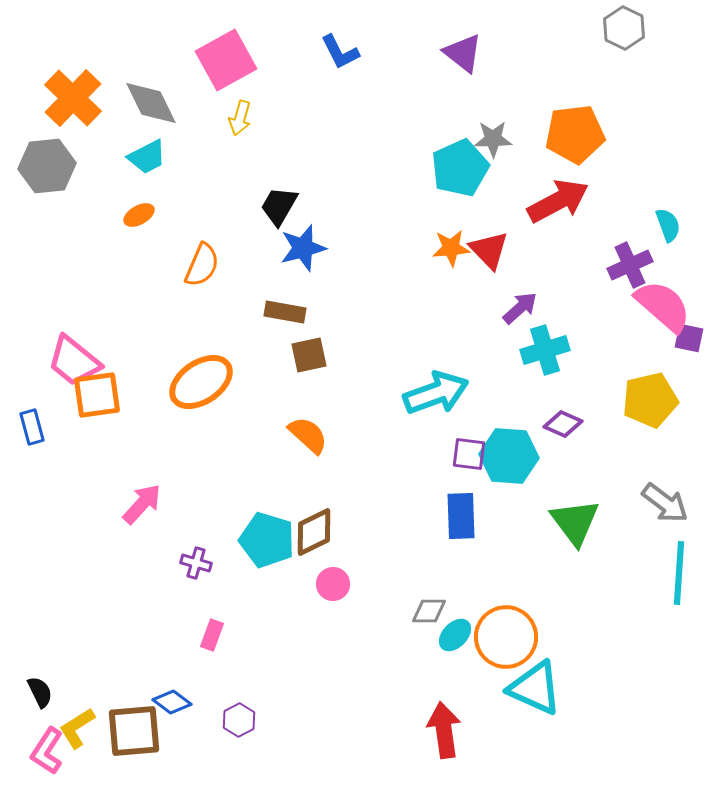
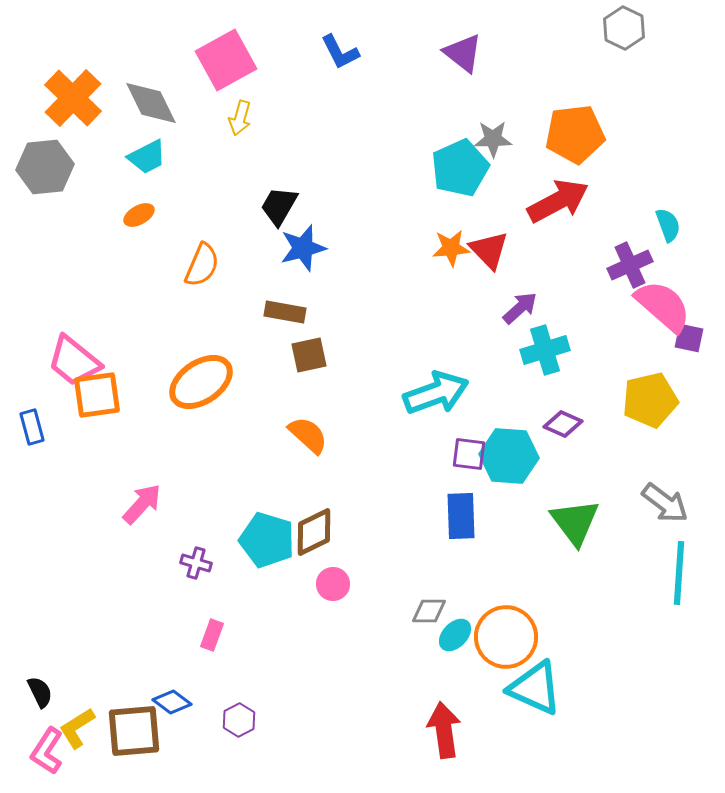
gray hexagon at (47, 166): moved 2 px left, 1 px down
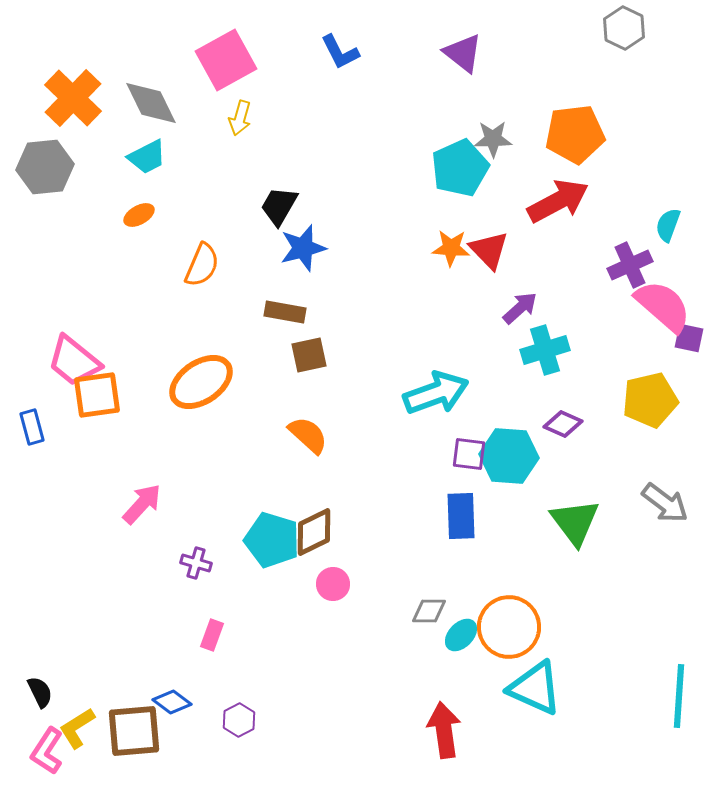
cyan semicircle at (668, 225): rotated 140 degrees counterclockwise
orange star at (451, 248): rotated 9 degrees clockwise
cyan pentagon at (267, 540): moved 5 px right
cyan line at (679, 573): moved 123 px down
cyan ellipse at (455, 635): moved 6 px right
orange circle at (506, 637): moved 3 px right, 10 px up
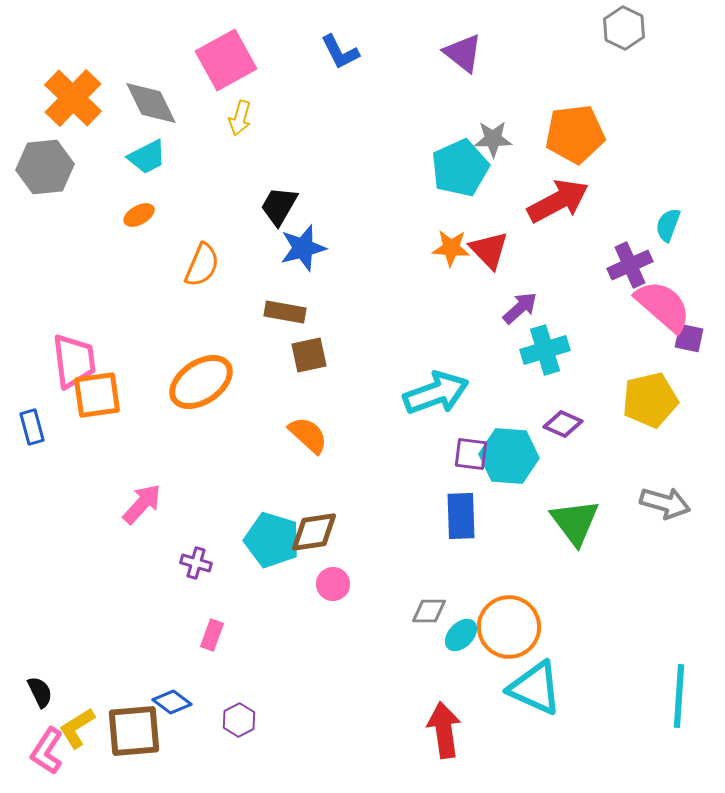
pink trapezoid at (74, 361): rotated 136 degrees counterclockwise
purple square at (469, 454): moved 2 px right
gray arrow at (665, 503): rotated 21 degrees counterclockwise
brown diamond at (314, 532): rotated 18 degrees clockwise
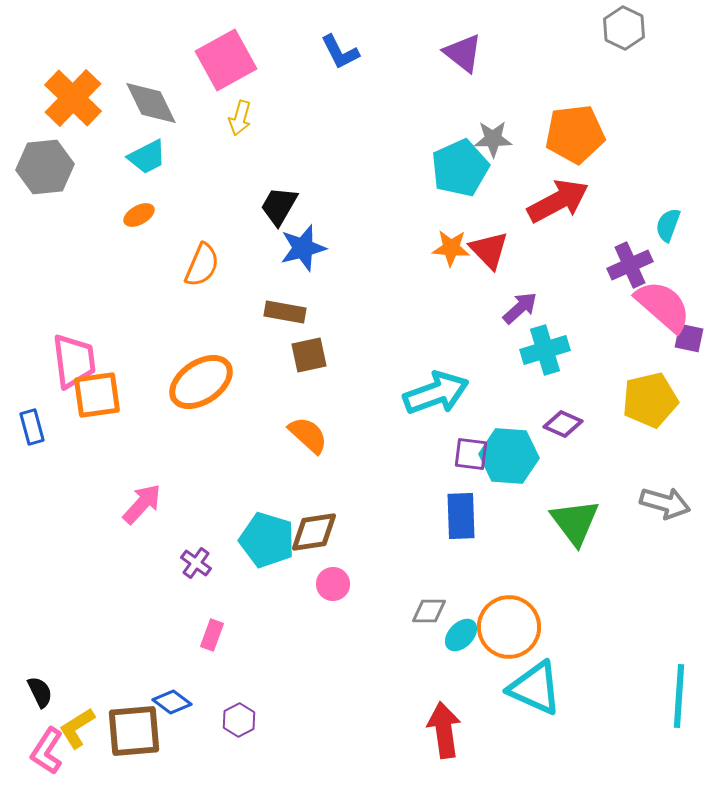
cyan pentagon at (272, 540): moved 5 px left
purple cross at (196, 563): rotated 20 degrees clockwise
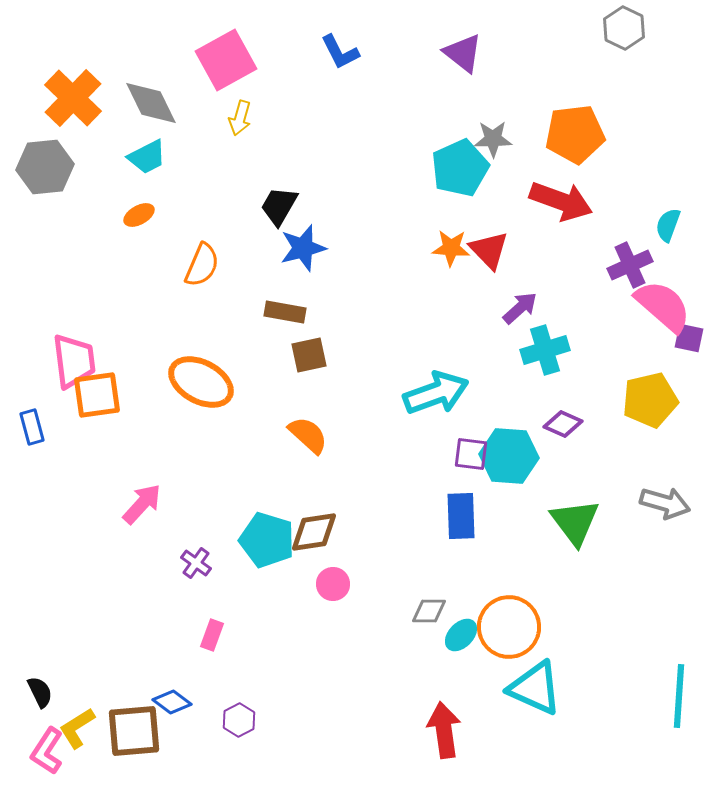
red arrow at (558, 201): moved 3 px right; rotated 48 degrees clockwise
orange ellipse at (201, 382): rotated 62 degrees clockwise
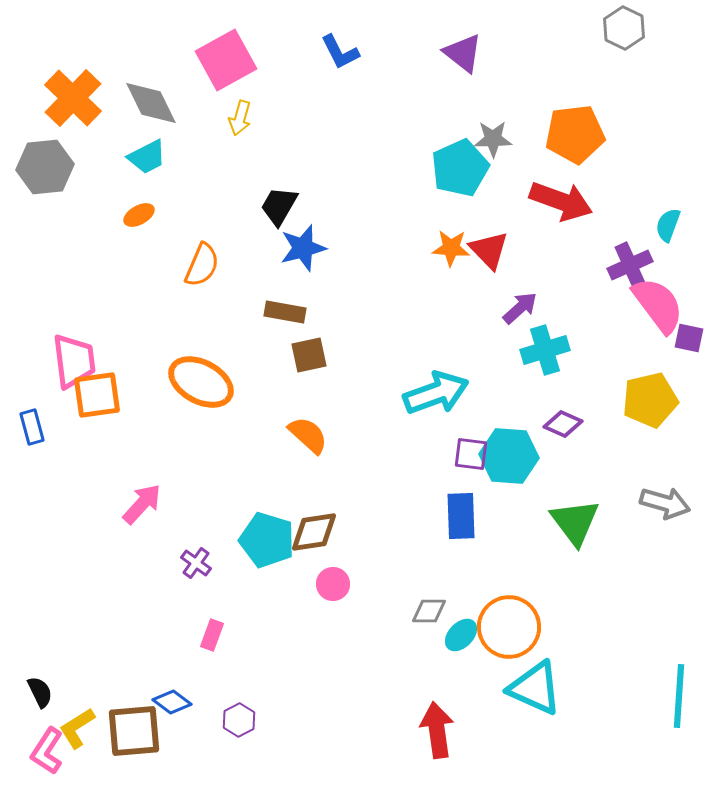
pink semicircle at (663, 306): moved 5 px left, 1 px up; rotated 12 degrees clockwise
red arrow at (444, 730): moved 7 px left
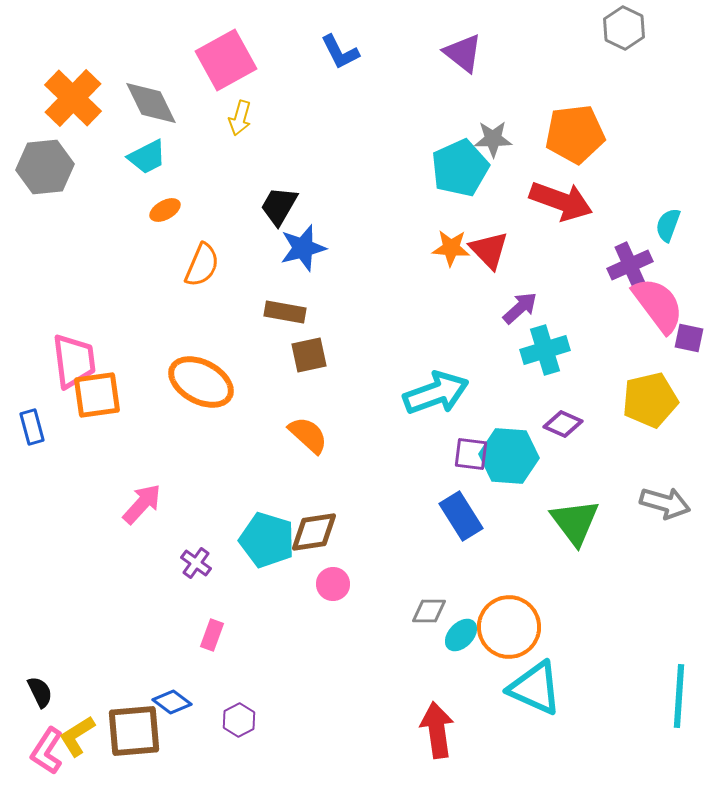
orange ellipse at (139, 215): moved 26 px right, 5 px up
blue rectangle at (461, 516): rotated 30 degrees counterclockwise
yellow L-shape at (77, 728): moved 8 px down
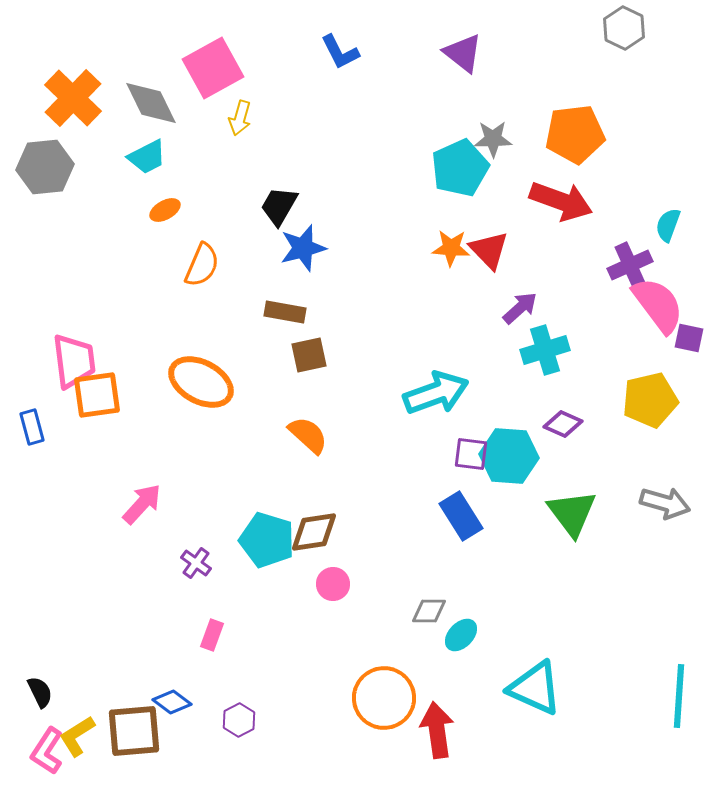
pink square at (226, 60): moved 13 px left, 8 px down
green triangle at (575, 522): moved 3 px left, 9 px up
orange circle at (509, 627): moved 125 px left, 71 px down
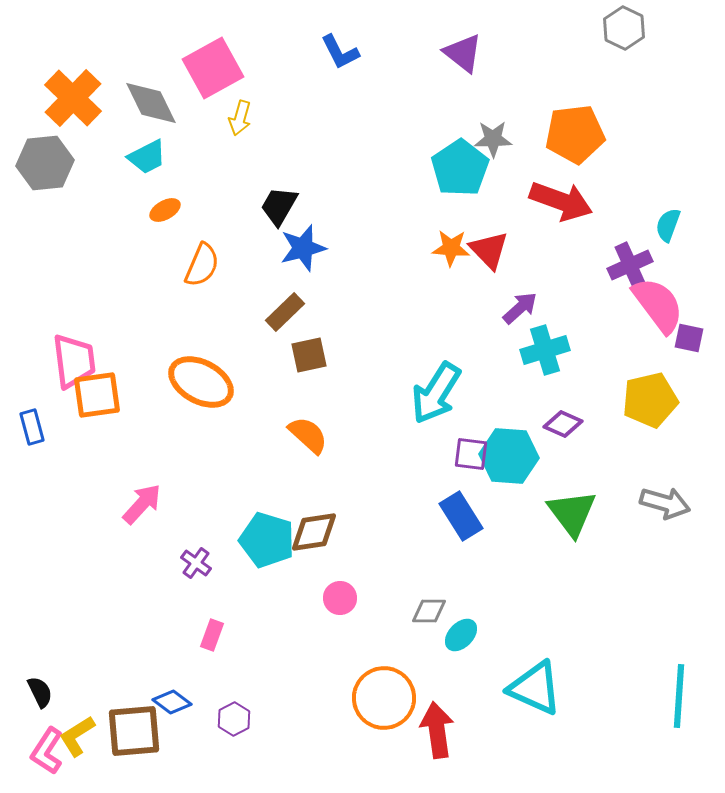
gray hexagon at (45, 167): moved 4 px up
cyan pentagon at (460, 168): rotated 10 degrees counterclockwise
brown rectangle at (285, 312): rotated 54 degrees counterclockwise
cyan arrow at (436, 393): rotated 142 degrees clockwise
pink circle at (333, 584): moved 7 px right, 14 px down
purple hexagon at (239, 720): moved 5 px left, 1 px up
